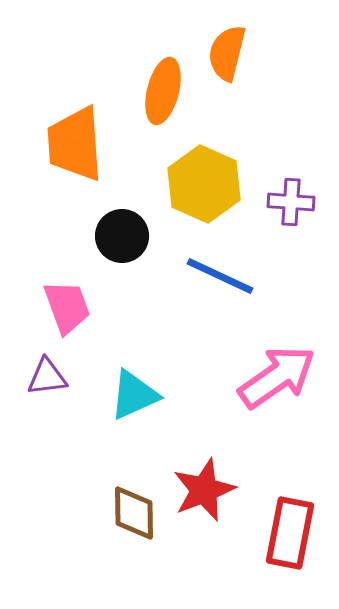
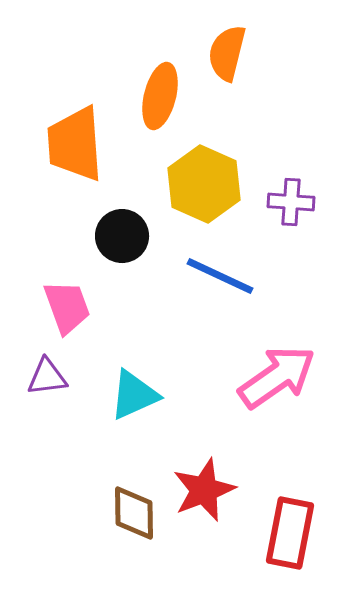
orange ellipse: moved 3 px left, 5 px down
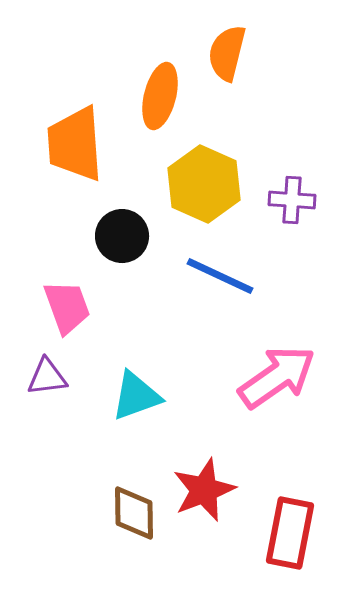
purple cross: moved 1 px right, 2 px up
cyan triangle: moved 2 px right, 1 px down; rotated 4 degrees clockwise
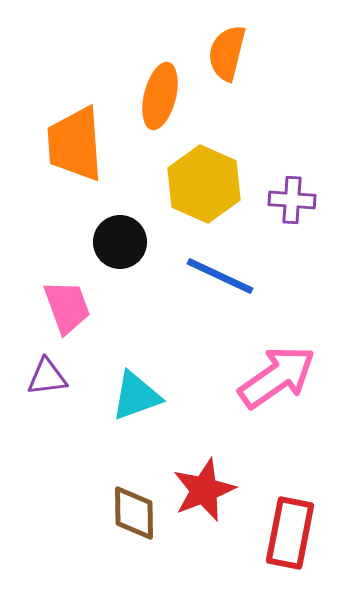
black circle: moved 2 px left, 6 px down
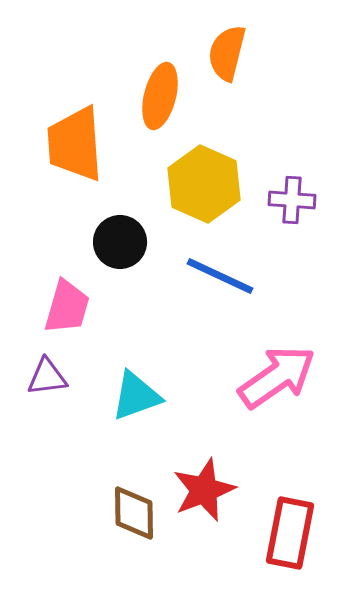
pink trapezoid: rotated 36 degrees clockwise
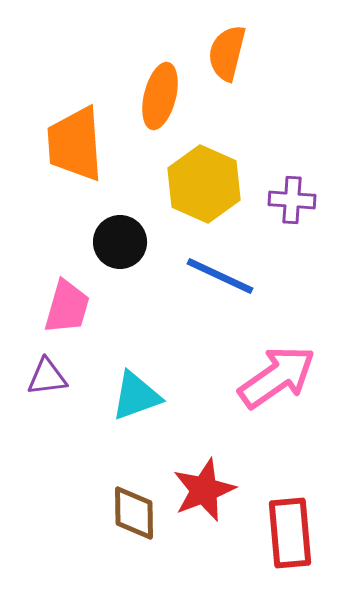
red rectangle: rotated 16 degrees counterclockwise
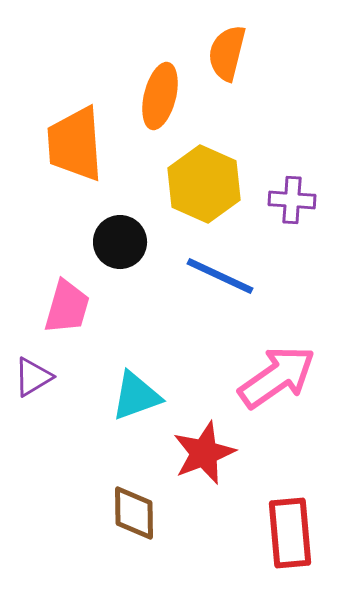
purple triangle: moved 14 px left; rotated 24 degrees counterclockwise
red star: moved 37 px up
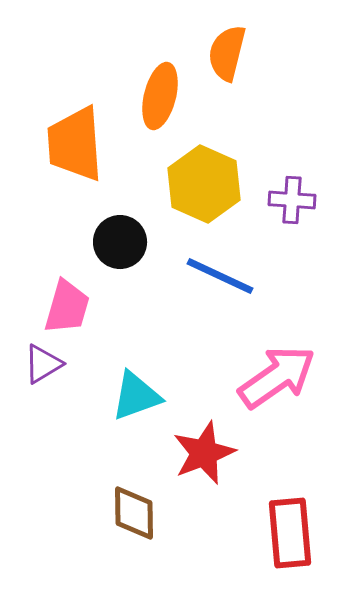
purple triangle: moved 10 px right, 13 px up
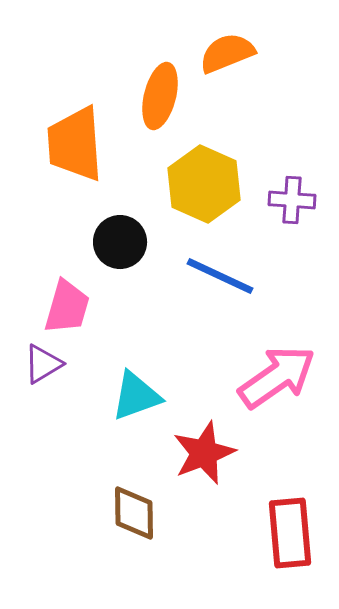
orange semicircle: rotated 54 degrees clockwise
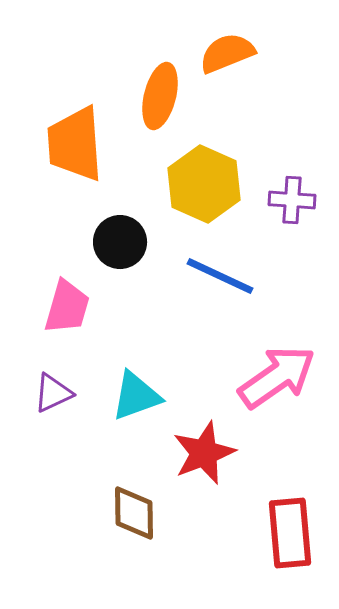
purple triangle: moved 10 px right, 29 px down; rotated 6 degrees clockwise
